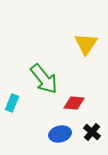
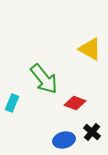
yellow triangle: moved 4 px right, 5 px down; rotated 35 degrees counterclockwise
red diamond: moved 1 px right; rotated 15 degrees clockwise
blue ellipse: moved 4 px right, 6 px down
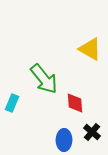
red diamond: rotated 65 degrees clockwise
blue ellipse: rotated 75 degrees counterclockwise
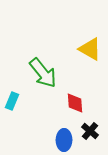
green arrow: moved 1 px left, 6 px up
cyan rectangle: moved 2 px up
black cross: moved 2 px left, 1 px up
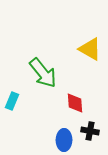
black cross: rotated 30 degrees counterclockwise
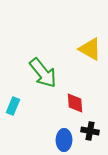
cyan rectangle: moved 1 px right, 5 px down
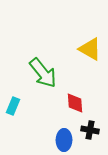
black cross: moved 1 px up
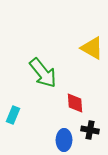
yellow triangle: moved 2 px right, 1 px up
cyan rectangle: moved 9 px down
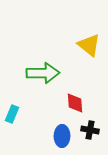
yellow triangle: moved 3 px left, 3 px up; rotated 10 degrees clockwise
green arrow: rotated 52 degrees counterclockwise
cyan rectangle: moved 1 px left, 1 px up
blue ellipse: moved 2 px left, 4 px up
